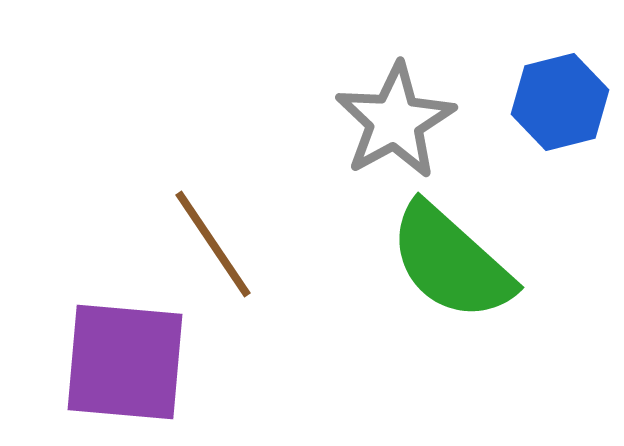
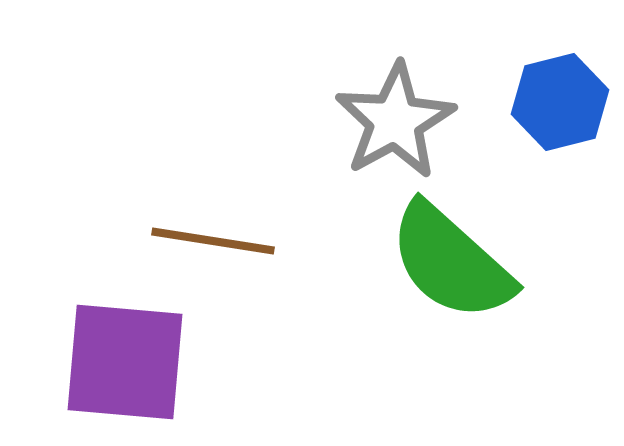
brown line: moved 3 px up; rotated 47 degrees counterclockwise
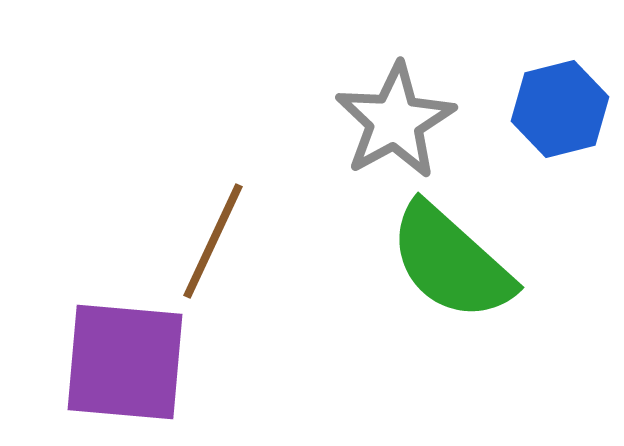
blue hexagon: moved 7 px down
brown line: rotated 74 degrees counterclockwise
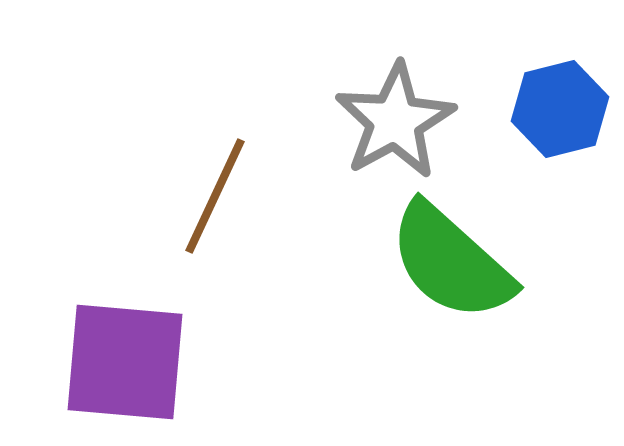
brown line: moved 2 px right, 45 px up
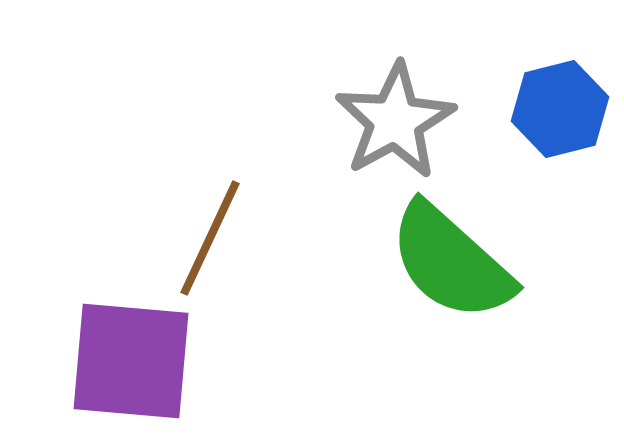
brown line: moved 5 px left, 42 px down
purple square: moved 6 px right, 1 px up
